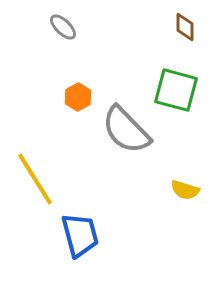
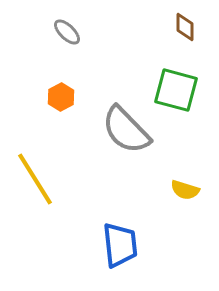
gray ellipse: moved 4 px right, 5 px down
orange hexagon: moved 17 px left
blue trapezoid: moved 40 px right, 10 px down; rotated 9 degrees clockwise
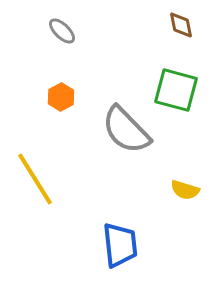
brown diamond: moved 4 px left, 2 px up; rotated 12 degrees counterclockwise
gray ellipse: moved 5 px left, 1 px up
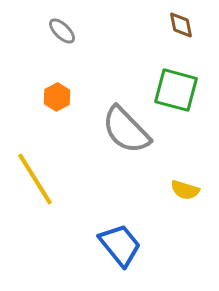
orange hexagon: moved 4 px left
blue trapezoid: rotated 33 degrees counterclockwise
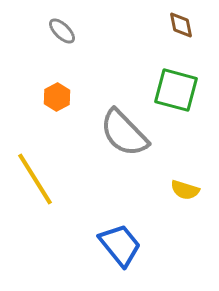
gray semicircle: moved 2 px left, 3 px down
